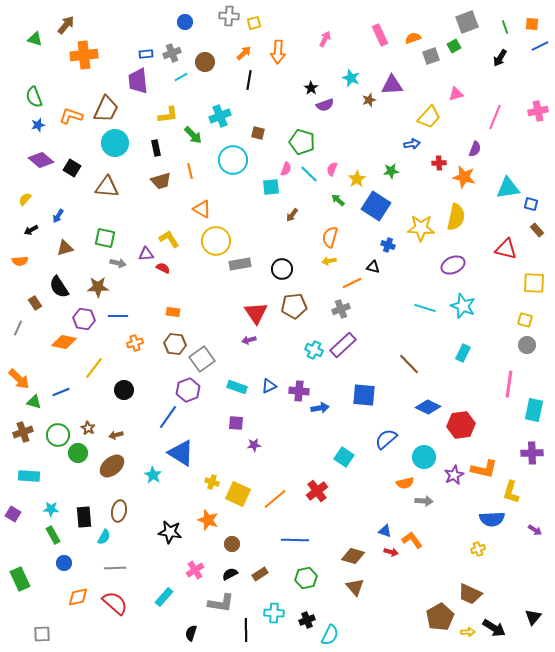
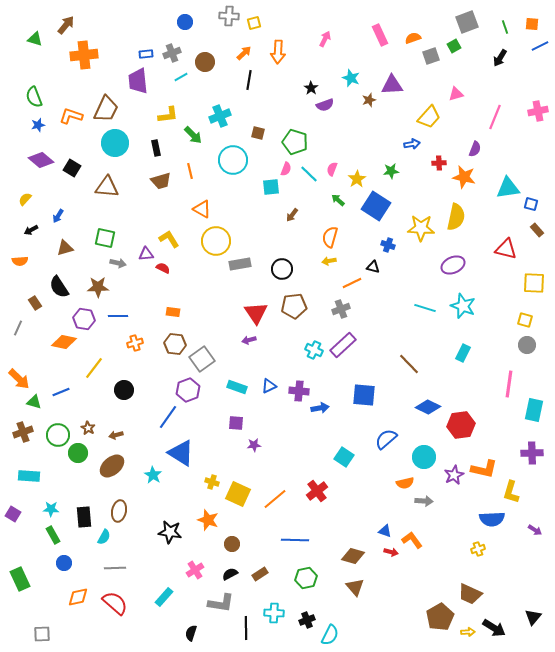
green pentagon at (302, 142): moved 7 px left
black line at (246, 630): moved 2 px up
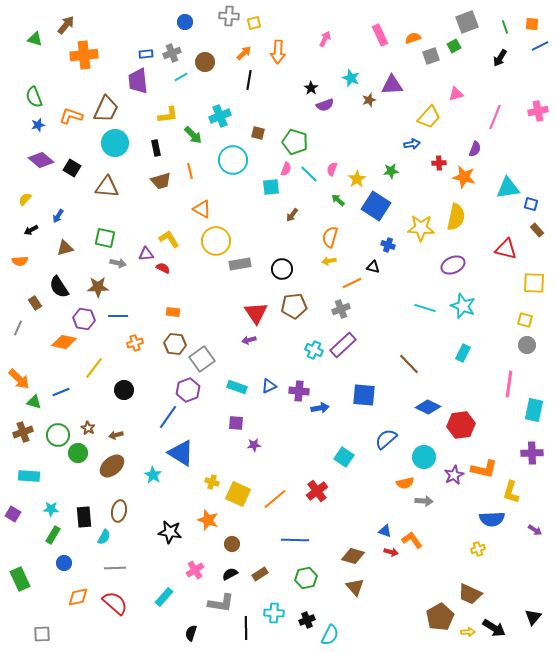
green rectangle at (53, 535): rotated 60 degrees clockwise
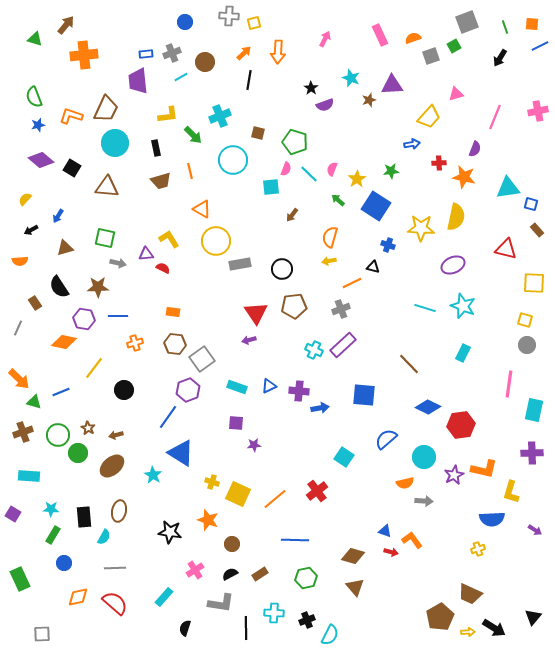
black semicircle at (191, 633): moved 6 px left, 5 px up
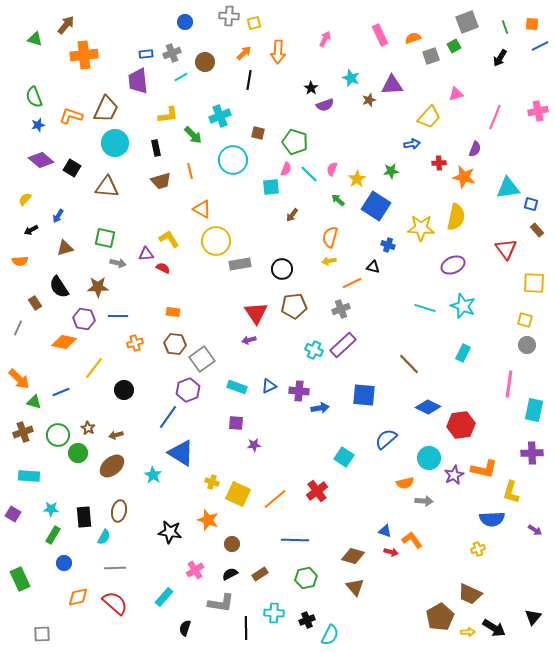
red triangle at (506, 249): rotated 40 degrees clockwise
cyan circle at (424, 457): moved 5 px right, 1 px down
